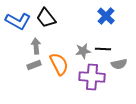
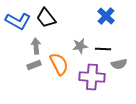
gray star: moved 3 px left, 5 px up
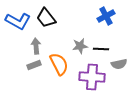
blue cross: rotated 18 degrees clockwise
black line: moved 2 px left
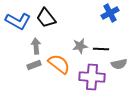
blue cross: moved 4 px right, 3 px up
orange semicircle: rotated 25 degrees counterclockwise
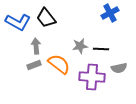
blue L-shape: moved 1 px down
gray semicircle: moved 4 px down
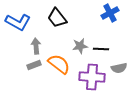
black trapezoid: moved 11 px right
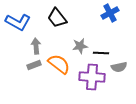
black line: moved 4 px down
gray semicircle: moved 1 px up
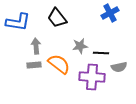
blue L-shape: rotated 20 degrees counterclockwise
gray rectangle: rotated 16 degrees clockwise
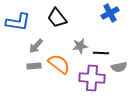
gray arrow: rotated 133 degrees counterclockwise
gray rectangle: moved 1 px down
purple cross: moved 1 px down
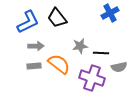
blue L-shape: moved 10 px right; rotated 35 degrees counterclockwise
gray arrow: rotated 133 degrees counterclockwise
purple cross: rotated 15 degrees clockwise
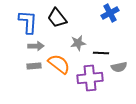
blue L-shape: rotated 60 degrees counterclockwise
gray star: moved 2 px left, 3 px up
purple cross: moved 2 px left; rotated 25 degrees counterclockwise
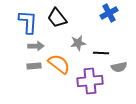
blue cross: moved 1 px left
purple cross: moved 3 px down
